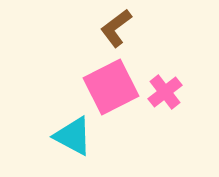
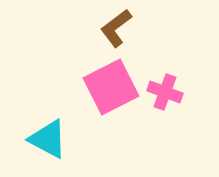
pink cross: rotated 32 degrees counterclockwise
cyan triangle: moved 25 px left, 3 px down
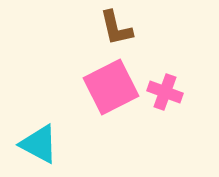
brown L-shape: rotated 66 degrees counterclockwise
cyan triangle: moved 9 px left, 5 px down
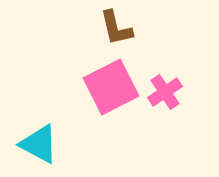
pink cross: rotated 36 degrees clockwise
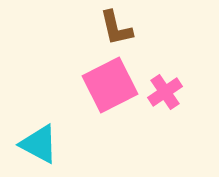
pink square: moved 1 px left, 2 px up
